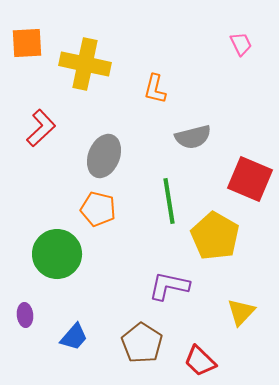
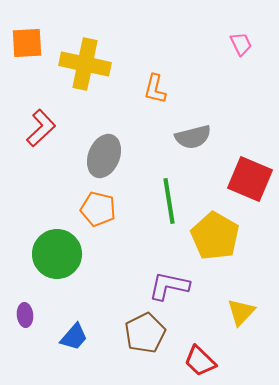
brown pentagon: moved 3 px right, 10 px up; rotated 12 degrees clockwise
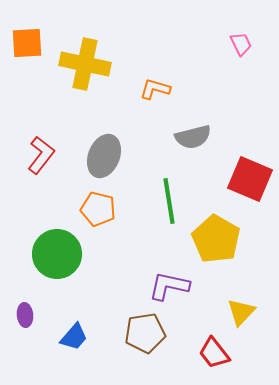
orange L-shape: rotated 92 degrees clockwise
red L-shape: moved 27 px down; rotated 9 degrees counterclockwise
yellow pentagon: moved 1 px right, 3 px down
brown pentagon: rotated 18 degrees clockwise
red trapezoid: moved 14 px right, 8 px up; rotated 8 degrees clockwise
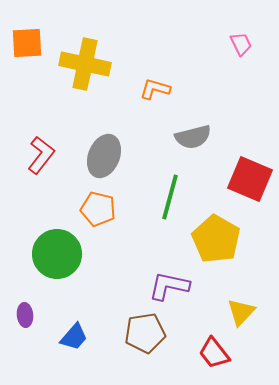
green line: moved 1 px right, 4 px up; rotated 24 degrees clockwise
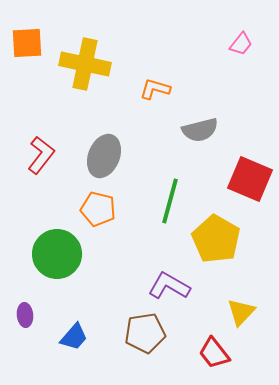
pink trapezoid: rotated 65 degrees clockwise
gray semicircle: moved 7 px right, 7 px up
green line: moved 4 px down
purple L-shape: rotated 18 degrees clockwise
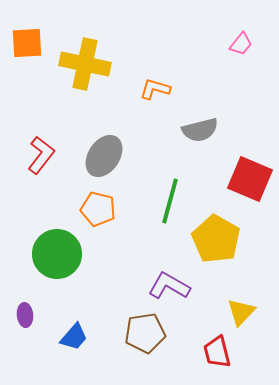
gray ellipse: rotated 12 degrees clockwise
red trapezoid: moved 3 px right, 1 px up; rotated 24 degrees clockwise
